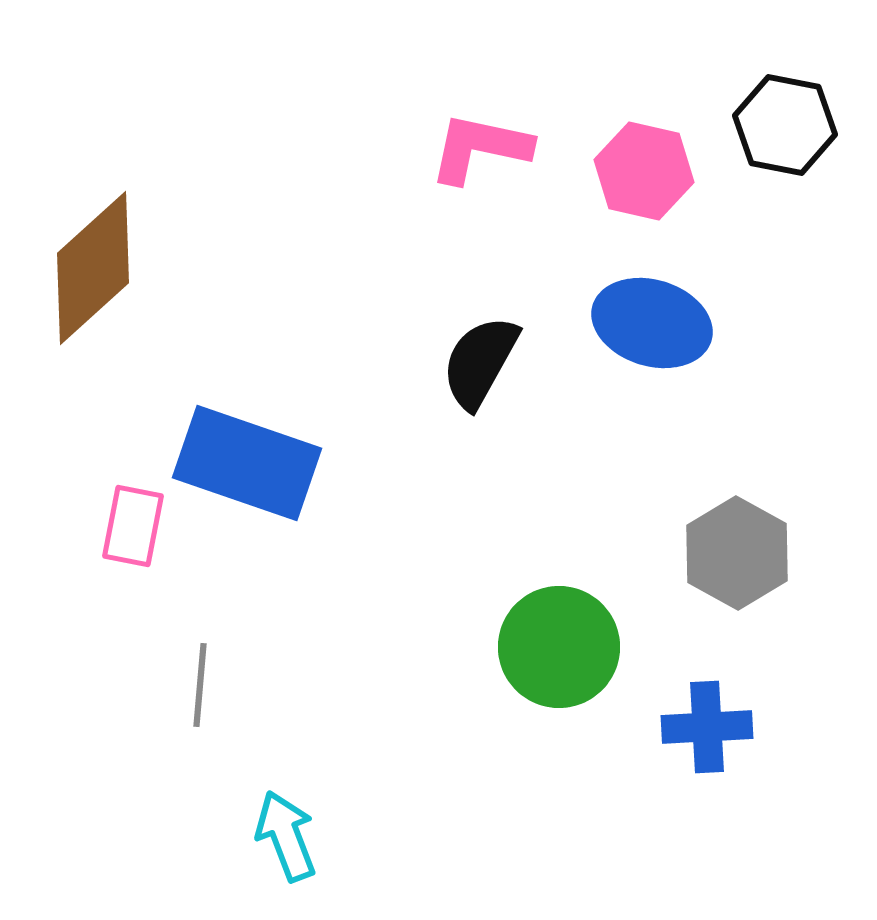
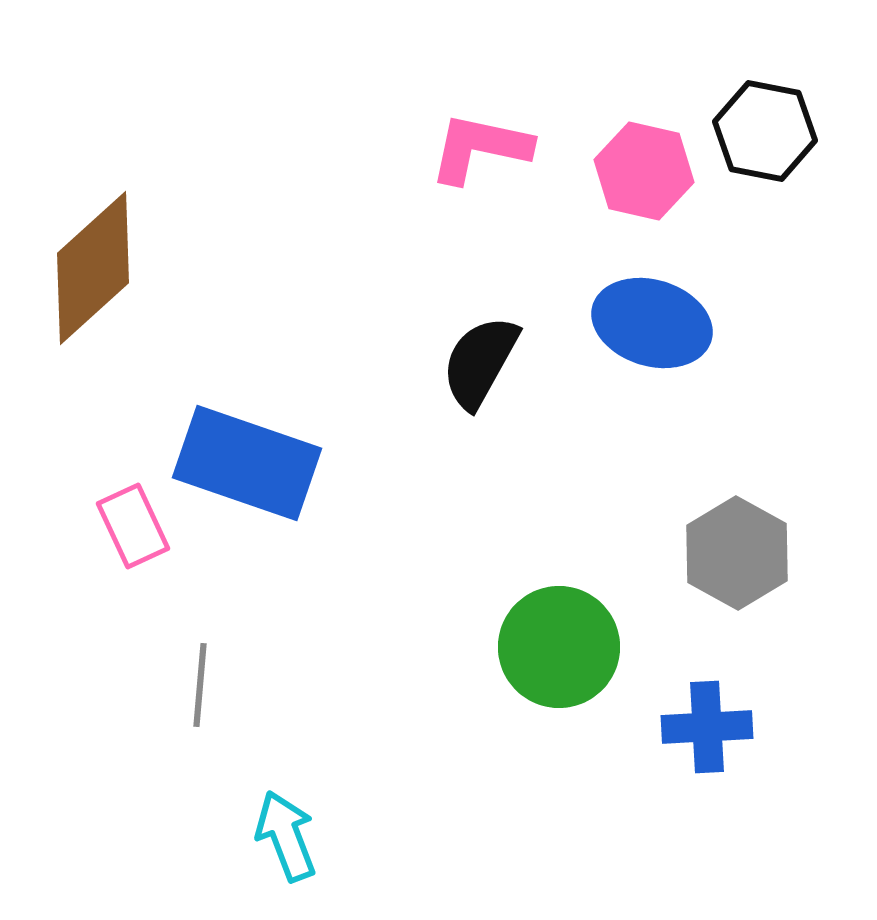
black hexagon: moved 20 px left, 6 px down
pink rectangle: rotated 36 degrees counterclockwise
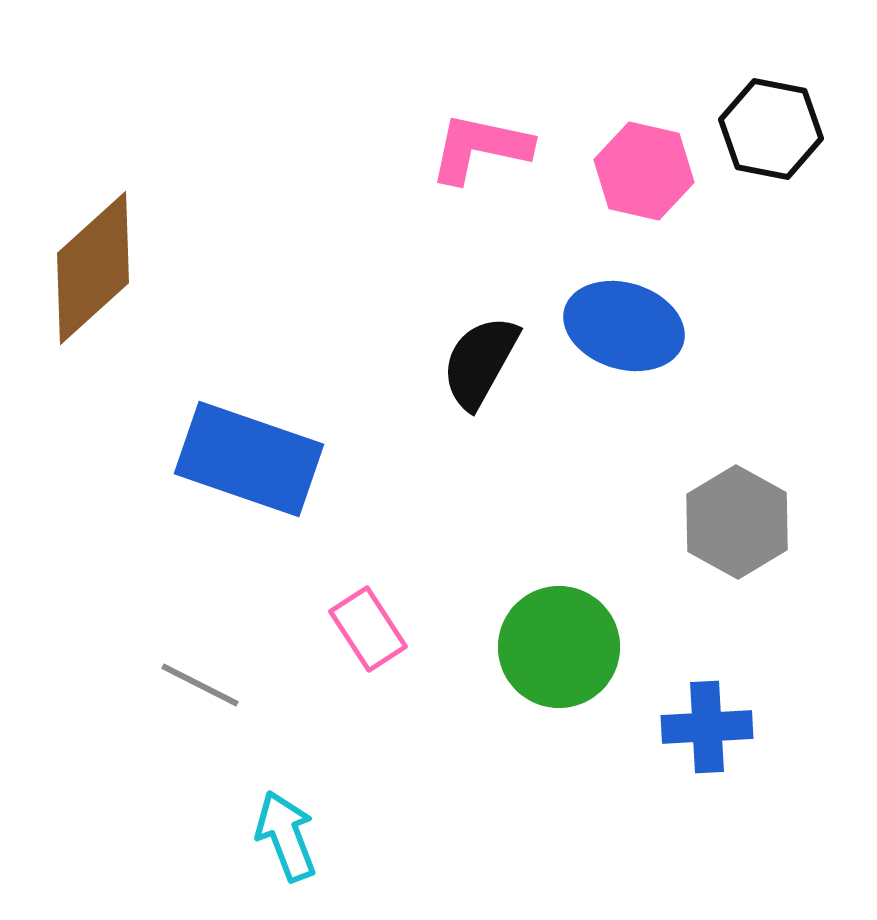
black hexagon: moved 6 px right, 2 px up
blue ellipse: moved 28 px left, 3 px down
blue rectangle: moved 2 px right, 4 px up
pink rectangle: moved 235 px right, 103 px down; rotated 8 degrees counterclockwise
gray hexagon: moved 31 px up
gray line: rotated 68 degrees counterclockwise
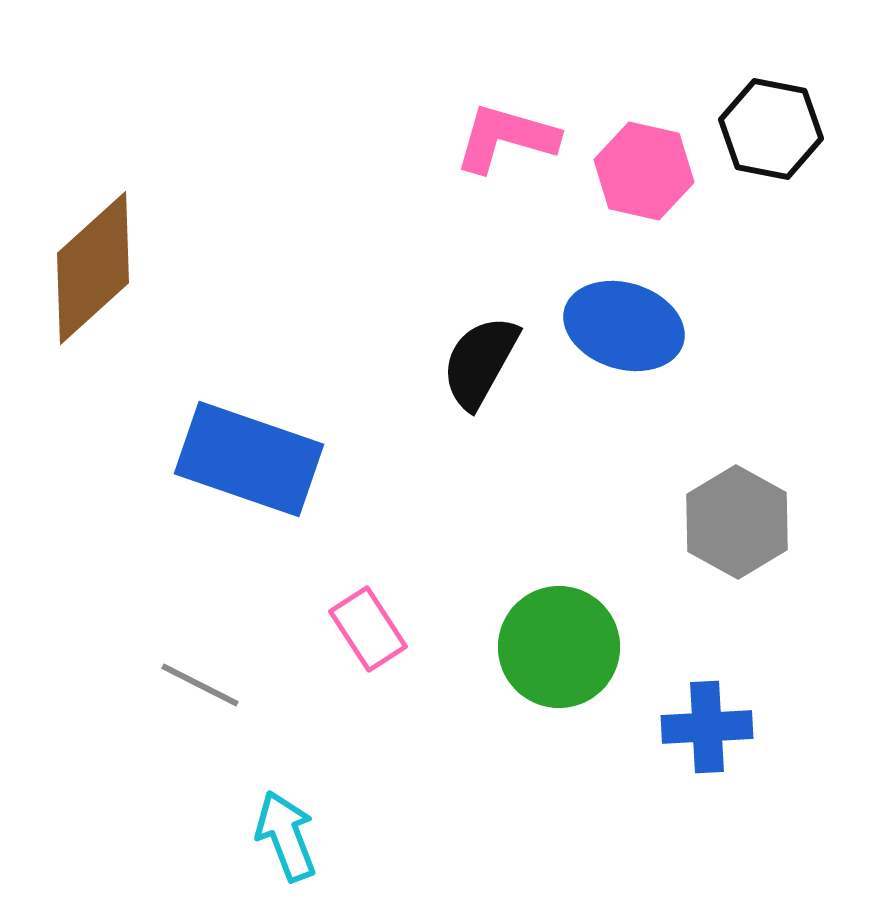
pink L-shape: moved 26 px right, 10 px up; rotated 4 degrees clockwise
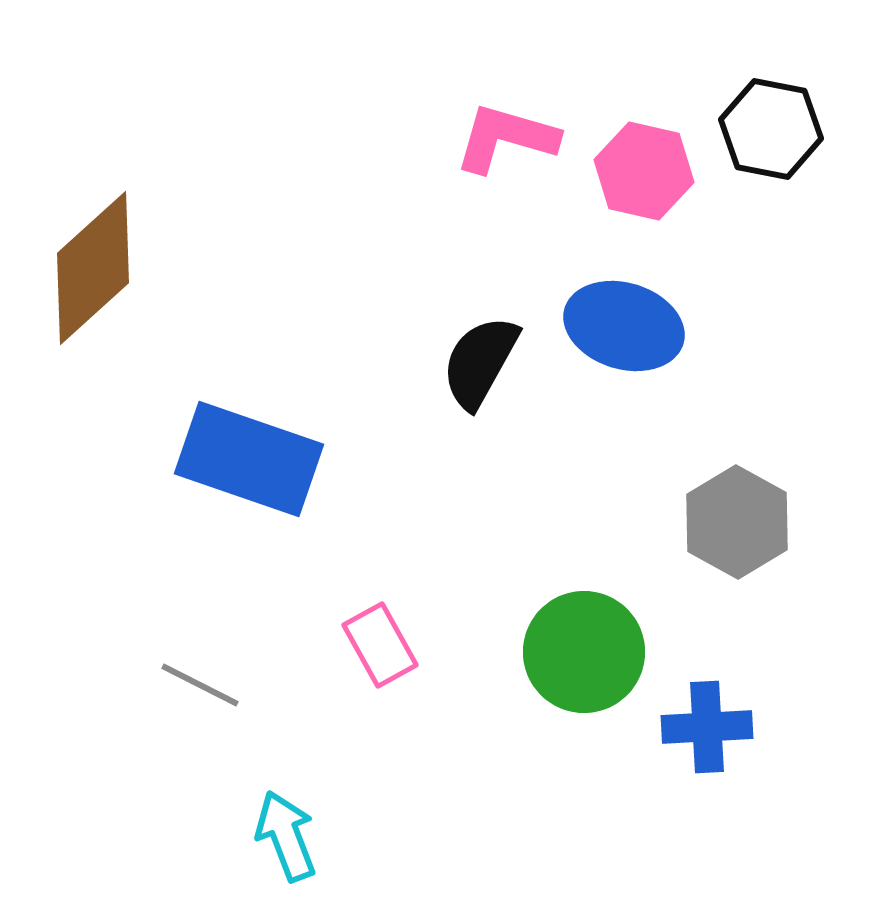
pink rectangle: moved 12 px right, 16 px down; rotated 4 degrees clockwise
green circle: moved 25 px right, 5 px down
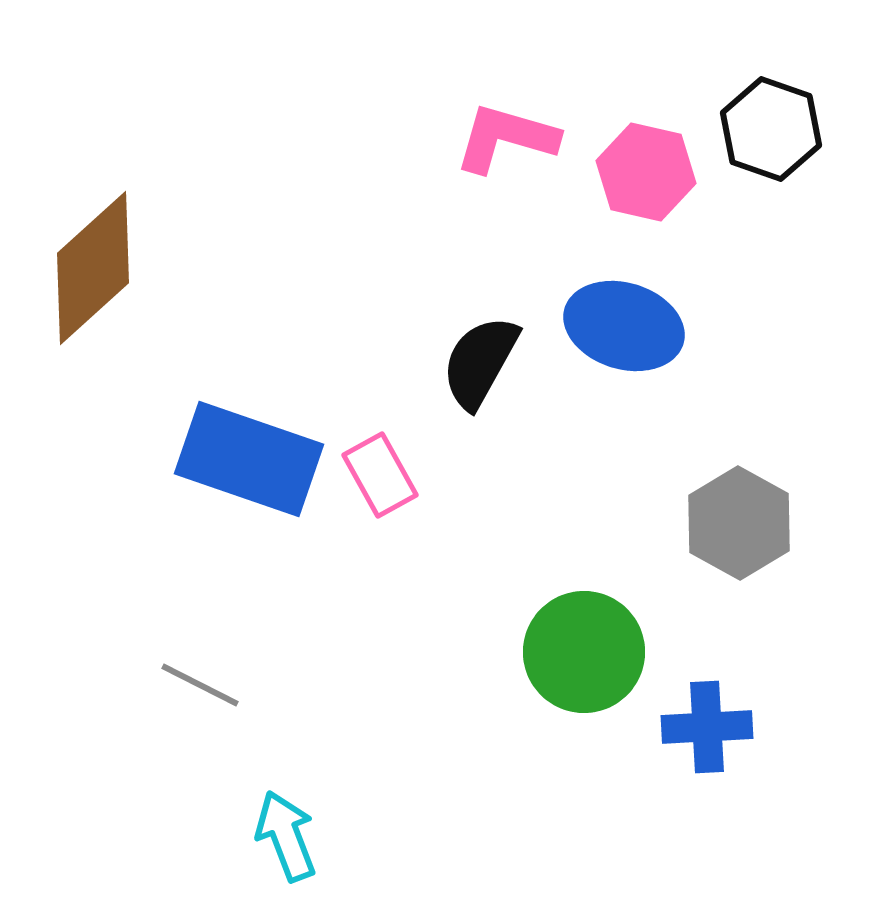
black hexagon: rotated 8 degrees clockwise
pink hexagon: moved 2 px right, 1 px down
gray hexagon: moved 2 px right, 1 px down
pink rectangle: moved 170 px up
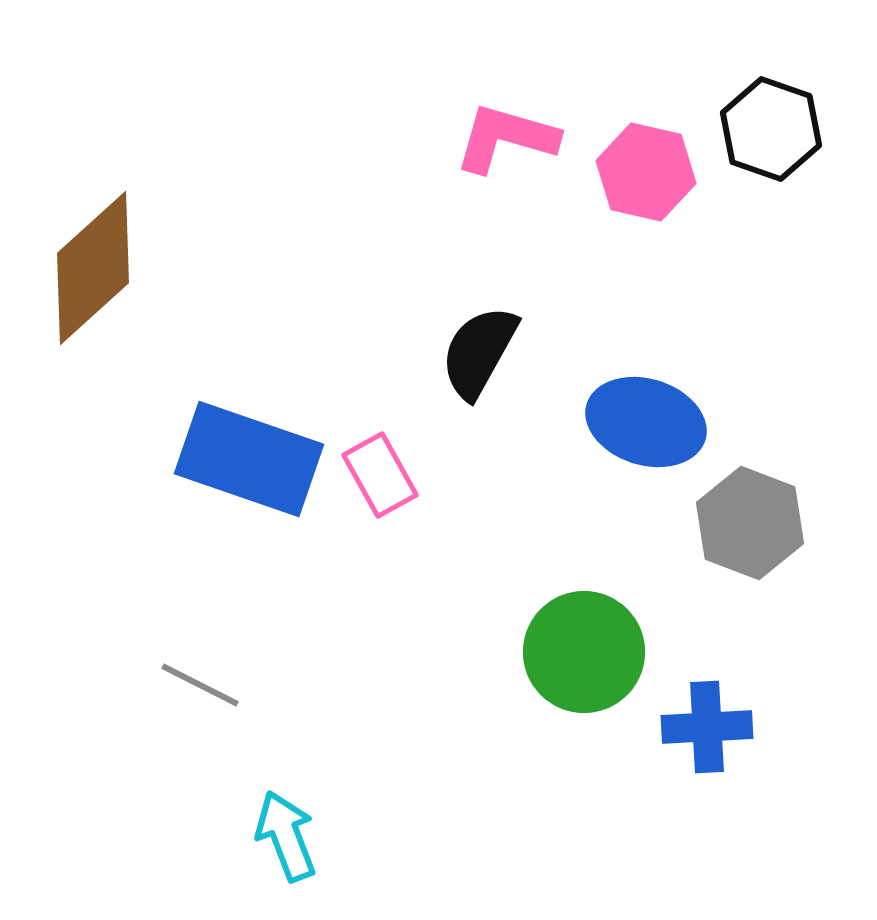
blue ellipse: moved 22 px right, 96 px down
black semicircle: moved 1 px left, 10 px up
gray hexagon: moved 11 px right; rotated 8 degrees counterclockwise
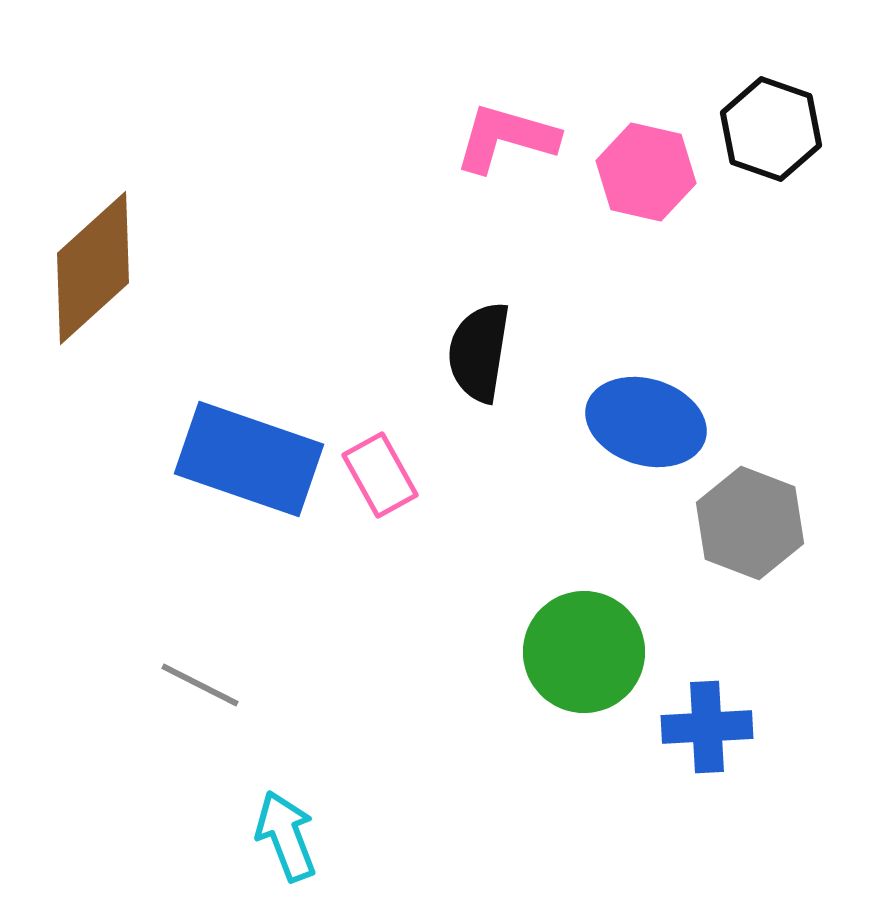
black semicircle: rotated 20 degrees counterclockwise
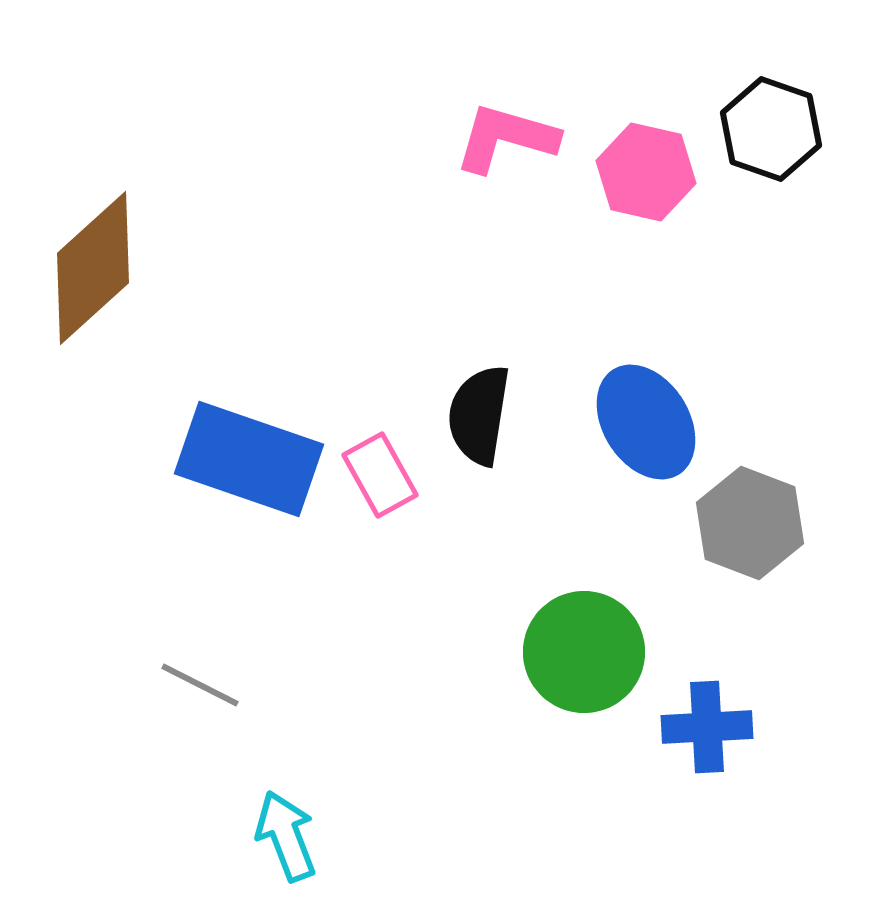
black semicircle: moved 63 px down
blue ellipse: rotated 41 degrees clockwise
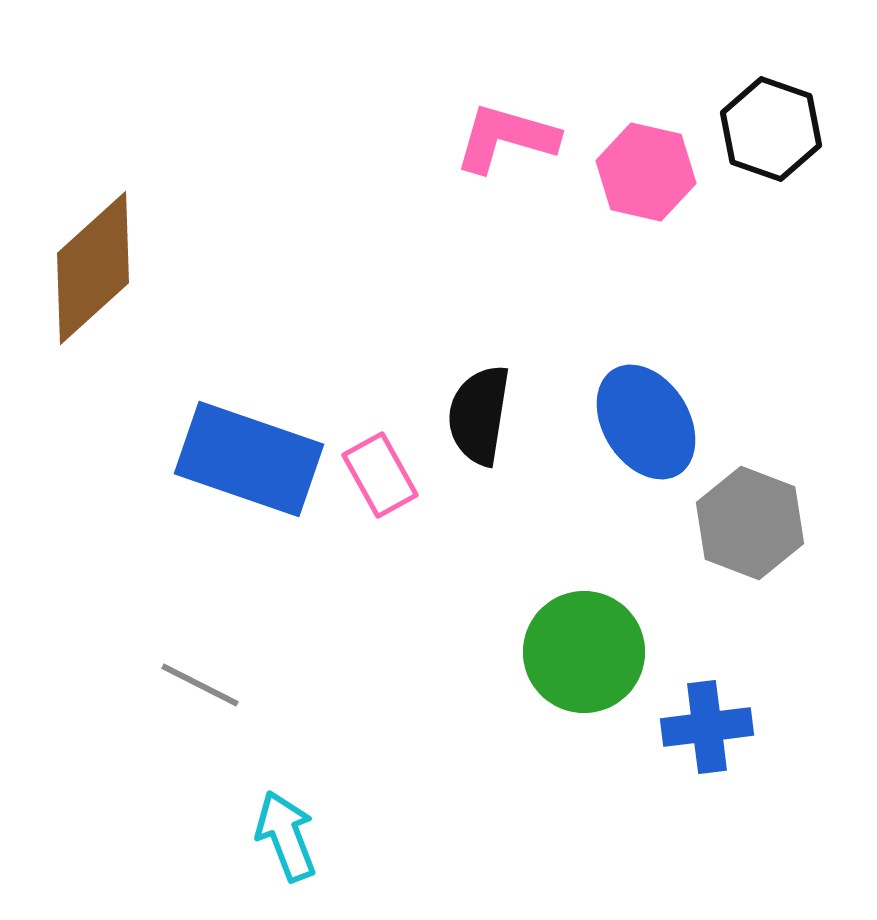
blue cross: rotated 4 degrees counterclockwise
